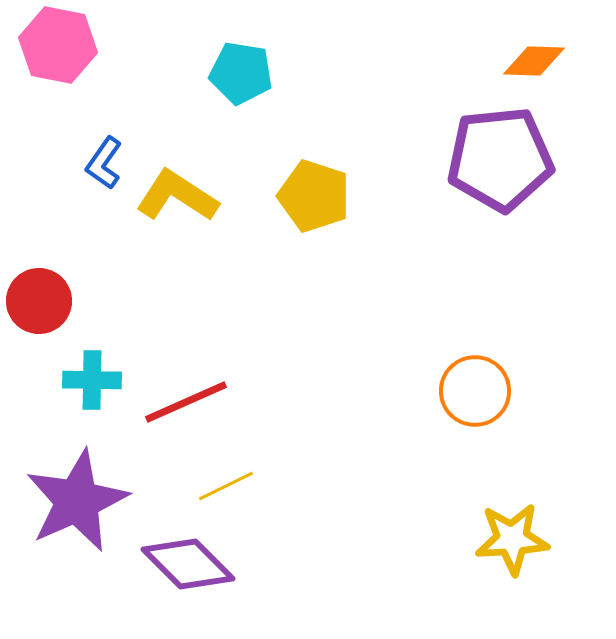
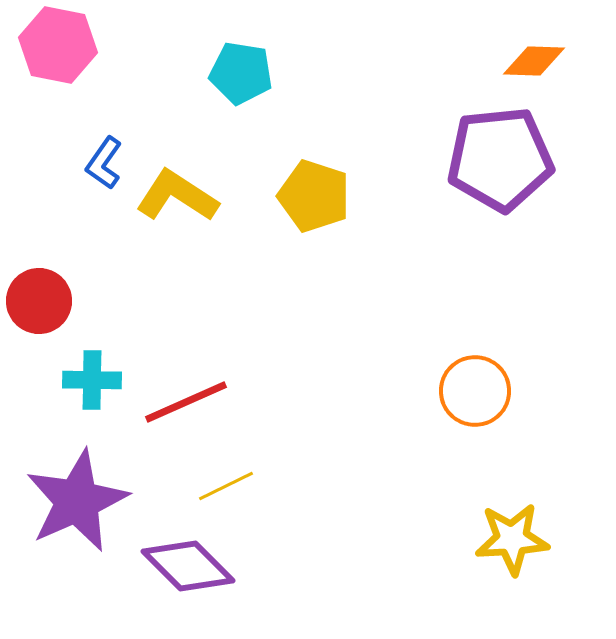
purple diamond: moved 2 px down
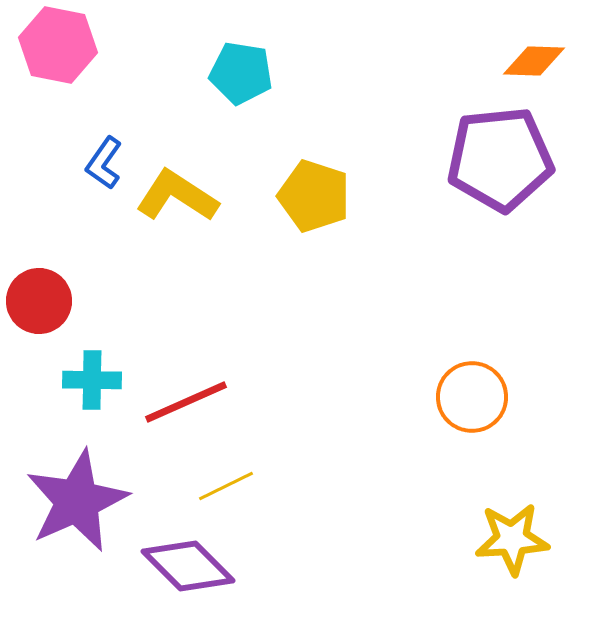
orange circle: moved 3 px left, 6 px down
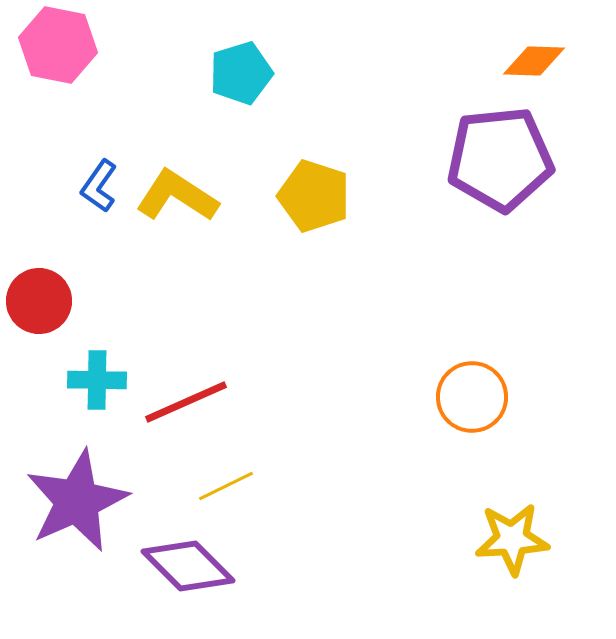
cyan pentagon: rotated 26 degrees counterclockwise
blue L-shape: moved 5 px left, 23 px down
cyan cross: moved 5 px right
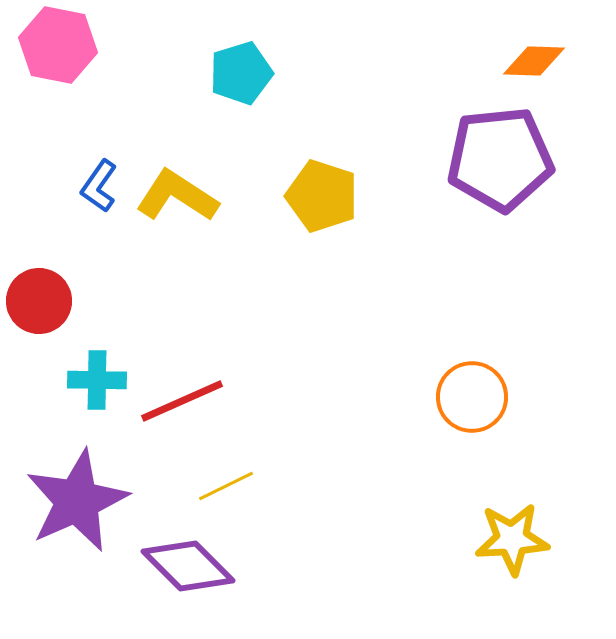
yellow pentagon: moved 8 px right
red line: moved 4 px left, 1 px up
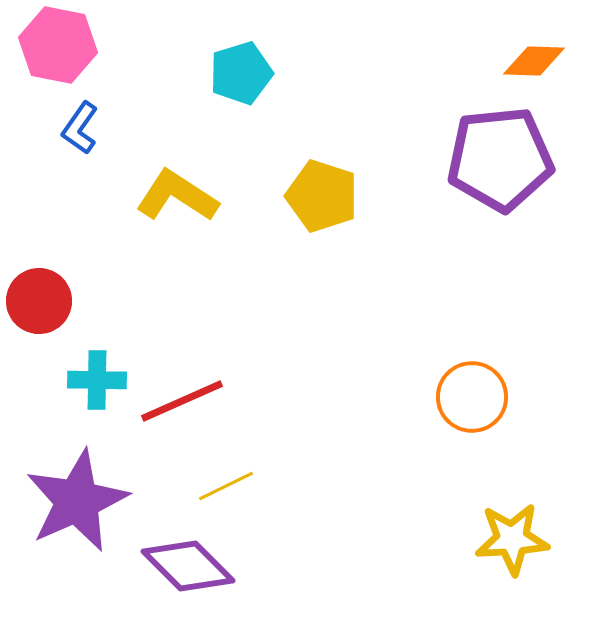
blue L-shape: moved 19 px left, 58 px up
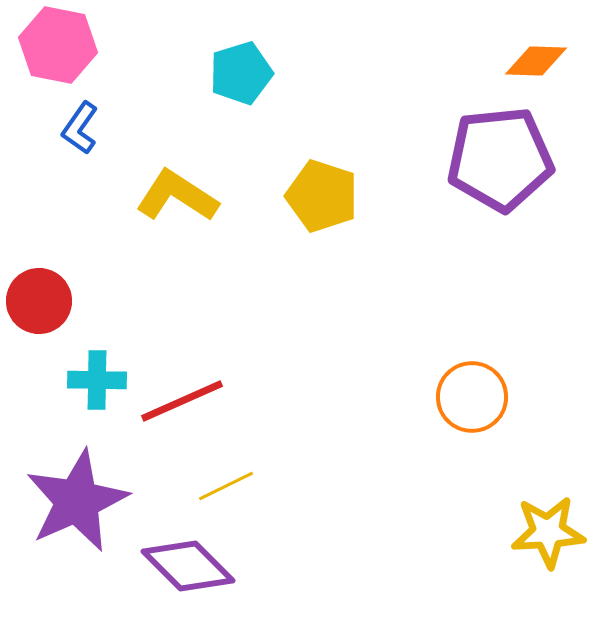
orange diamond: moved 2 px right
yellow star: moved 36 px right, 7 px up
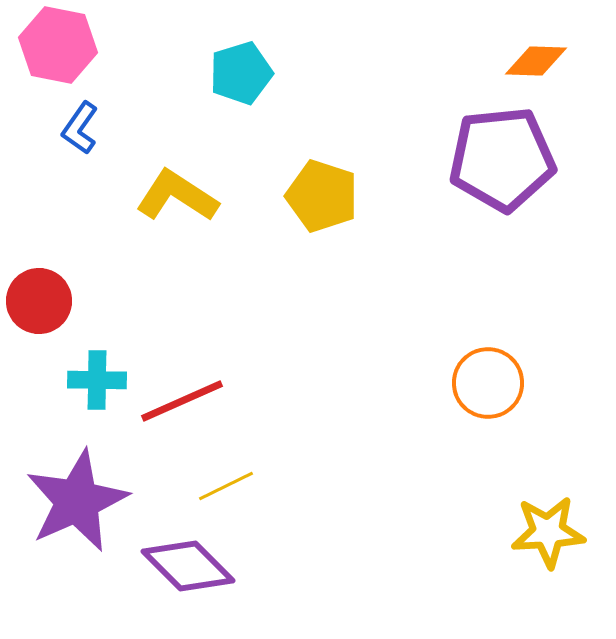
purple pentagon: moved 2 px right
orange circle: moved 16 px right, 14 px up
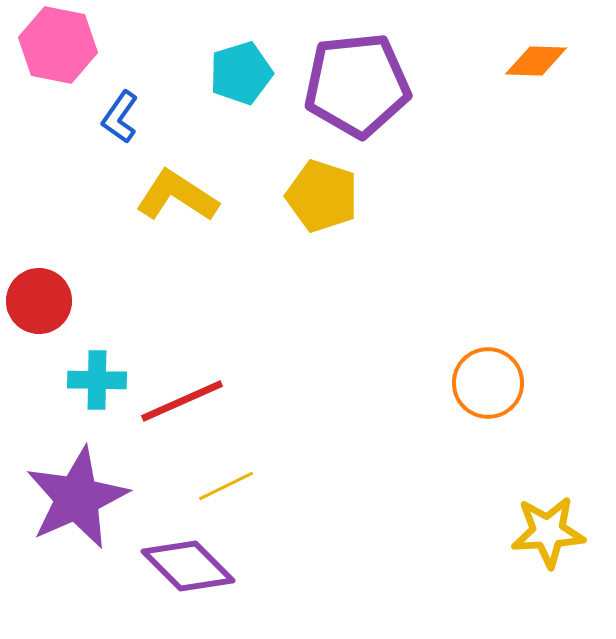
blue L-shape: moved 40 px right, 11 px up
purple pentagon: moved 145 px left, 74 px up
purple star: moved 3 px up
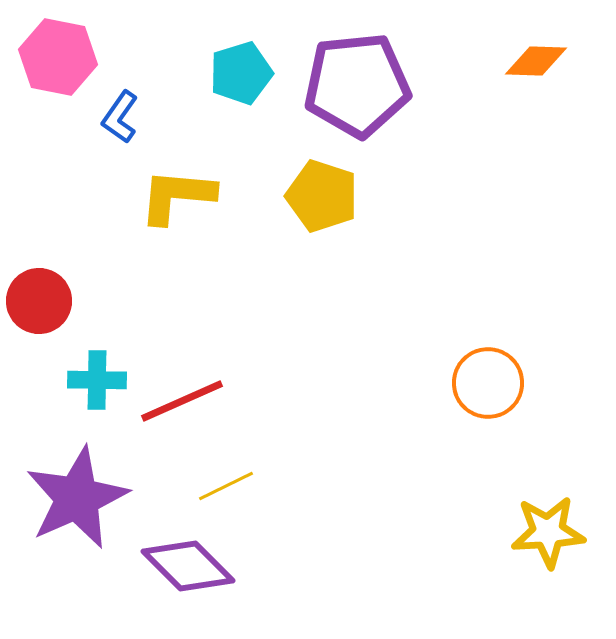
pink hexagon: moved 12 px down
yellow L-shape: rotated 28 degrees counterclockwise
